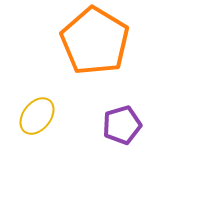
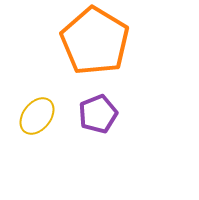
purple pentagon: moved 24 px left, 11 px up; rotated 6 degrees counterclockwise
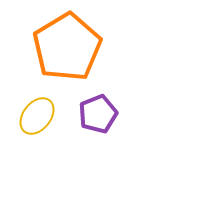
orange pentagon: moved 28 px left, 6 px down; rotated 10 degrees clockwise
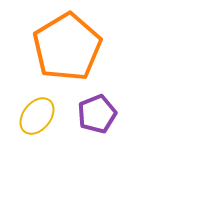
purple pentagon: moved 1 px left
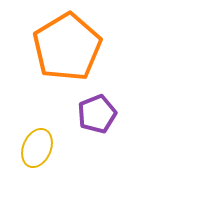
yellow ellipse: moved 32 px down; rotated 15 degrees counterclockwise
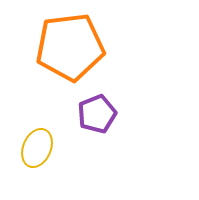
orange pentagon: moved 3 px right; rotated 24 degrees clockwise
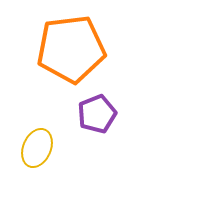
orange pentagon: moved 1 px right, 2 px down
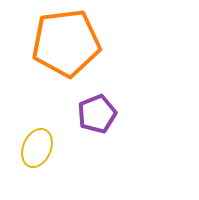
orange pentagon: moved 5 px left, 6 px up
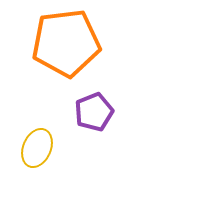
purple pentagon: moved 3 px left, 2 px up
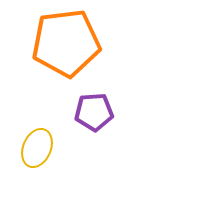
purple pentagon: rotated 18 degrees clockwise
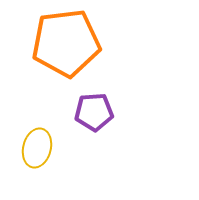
yellow ellipse: rotated 9 degrees counterclockwise
